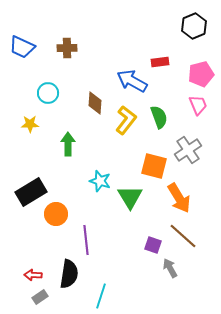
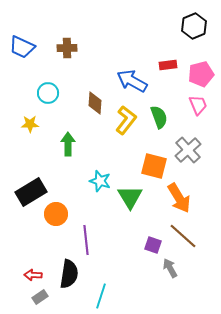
red rectangle: moved 8 px right, 3 px down
gray cross: rotated 8 degrees counterclockwise
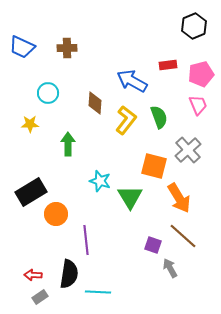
cyan line: moved 3 px left, 4 px up; rotated 75 degrees clockwise
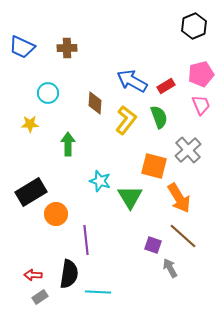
red rectangle: moved 2 px left, 21 px down; rotated 24 degrees counterclockwise
pink trapezoid: moved 3 px right
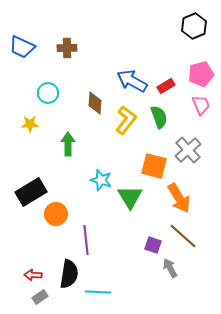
cyan star: moved 1 px right, 1 px up
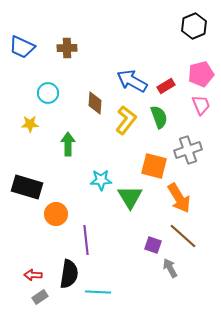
gray cross: rotated 24 degrees clockwise
cyan star: rotated 20 degrees counterclockwise
black rectangle: moved 4 px left, 5 px up; rotated 48 degrees clockwise
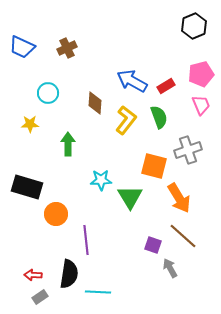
brown cross: rotated 24 degrees counterclockwise
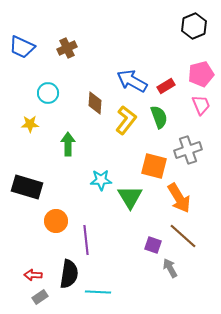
orange circle: moved 7 px down
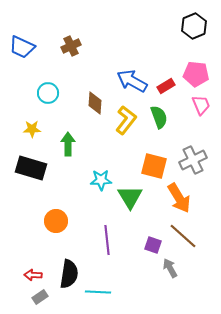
brown cross: moved 4 px right, 2 px up
pink pentagon: moved 5 px left; rotated 20 degrees clockwise
yellow star: moved 2 px right, 5 px down
gray cross: moved 5 px right, 10 px down; rotated 8 degrees counterclockwise
black rectangle: moved 4 px right, 19 px up
purple line: moved 21 px right
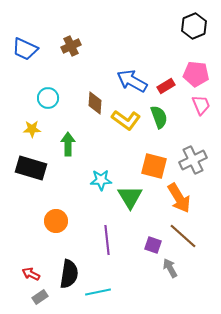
blue trapezoid: moved 3 px right, 2 px down
cyan circle: moved 5 px down
yellow L-shape: rotated 88 degrees clockwise
red arrow: moved 2 px left, 1 px up; rotated 24 degrees clockwise
cyan line: rotated 15 degrees counterclockwise
